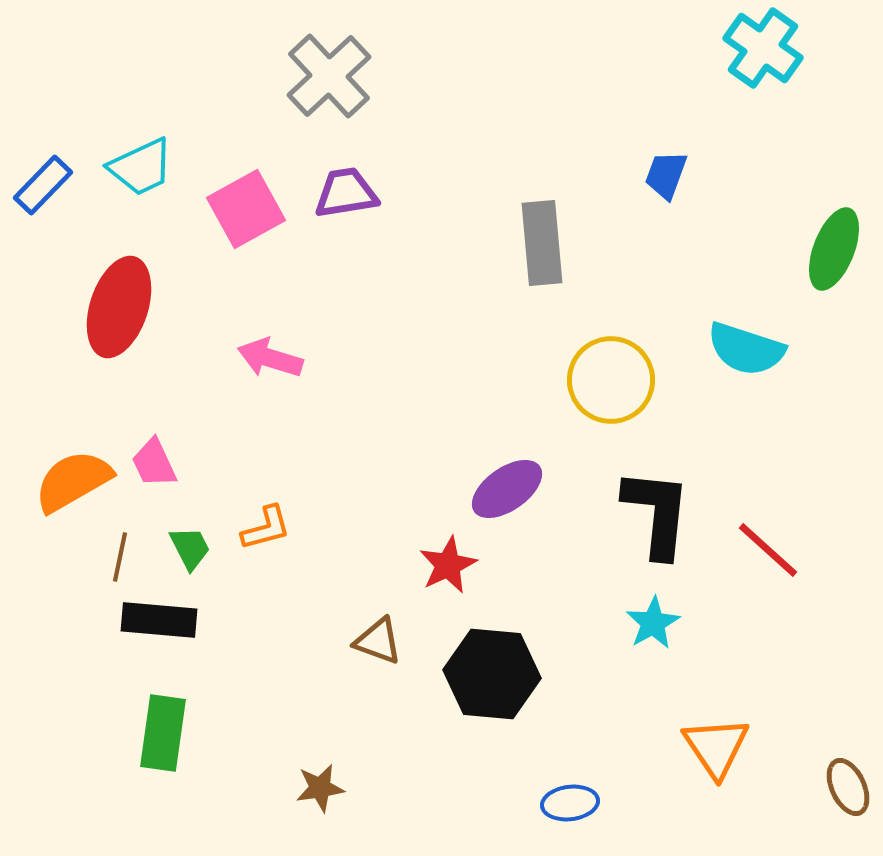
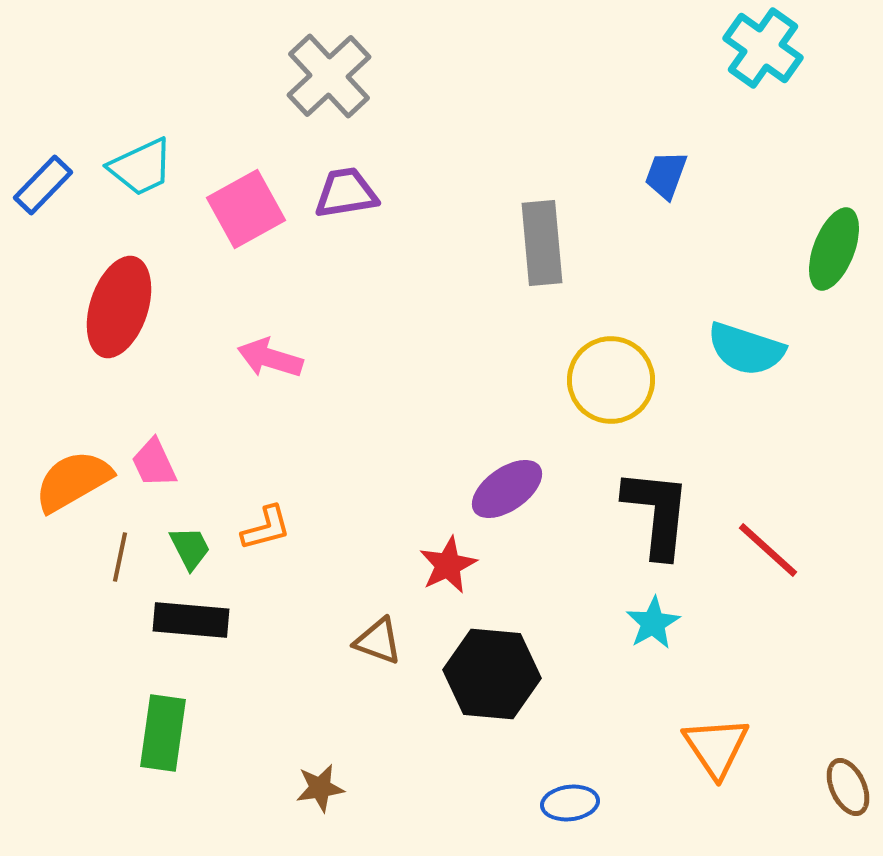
black rectangle: moved 32 px right
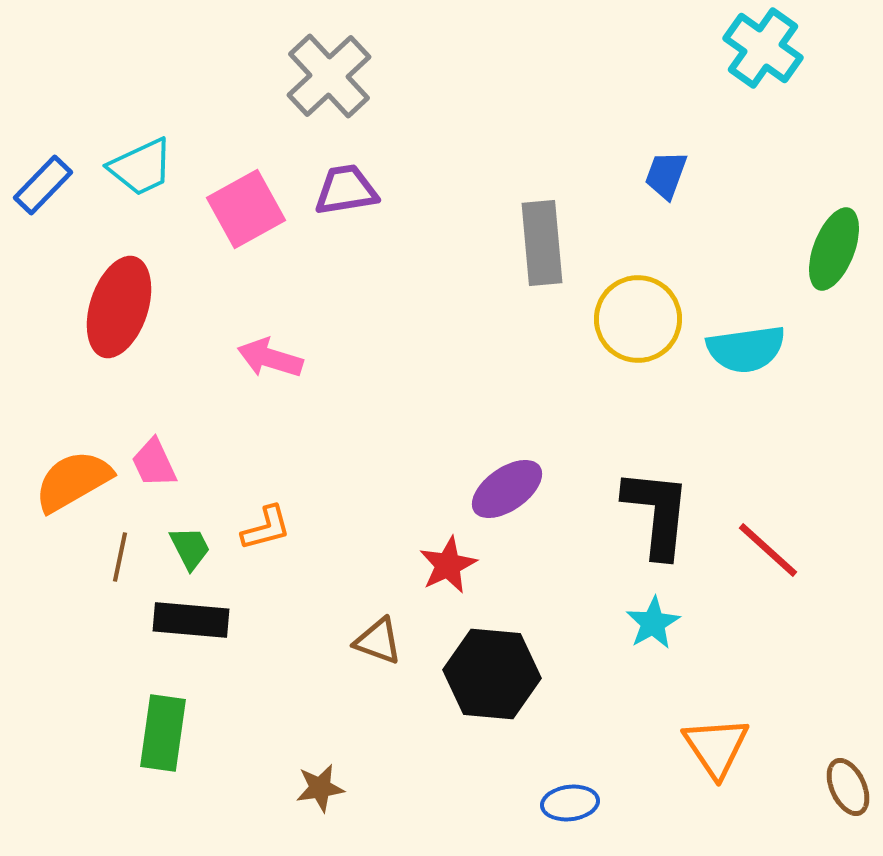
purple trapezoid: moved 3 px up
cyan semicircle: rotated 26 degrees counterclockwise
yellow circle: moved 27 px right, 61 px up
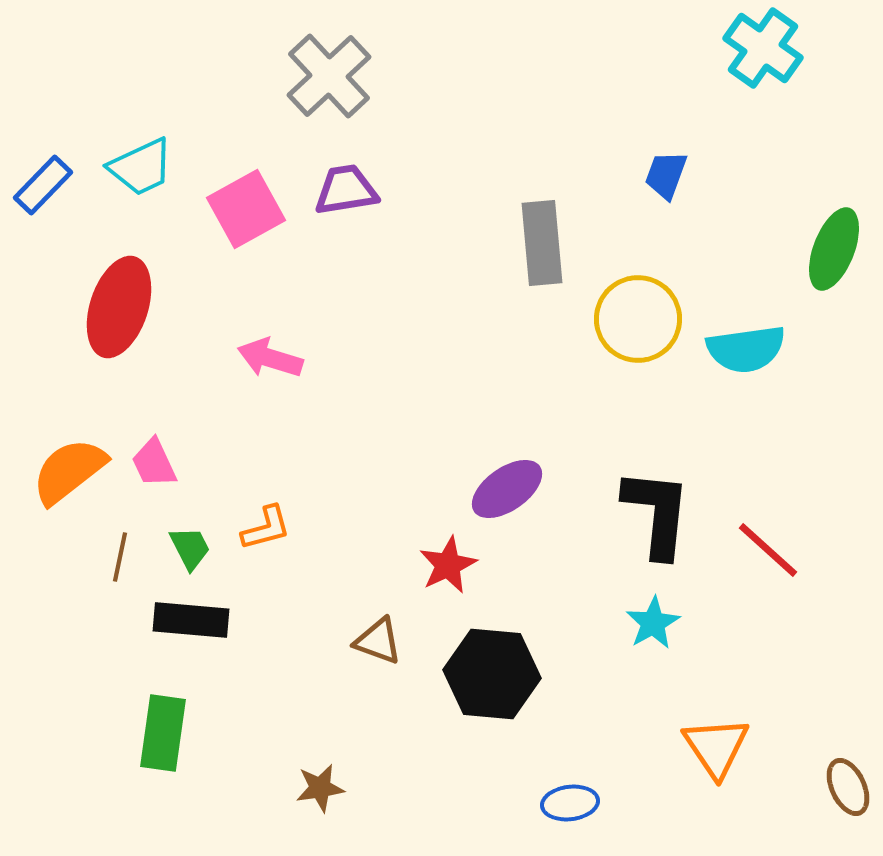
orange semicircle: moved 4 px left, 10 px up; rotated 8 degrees counterclockwise
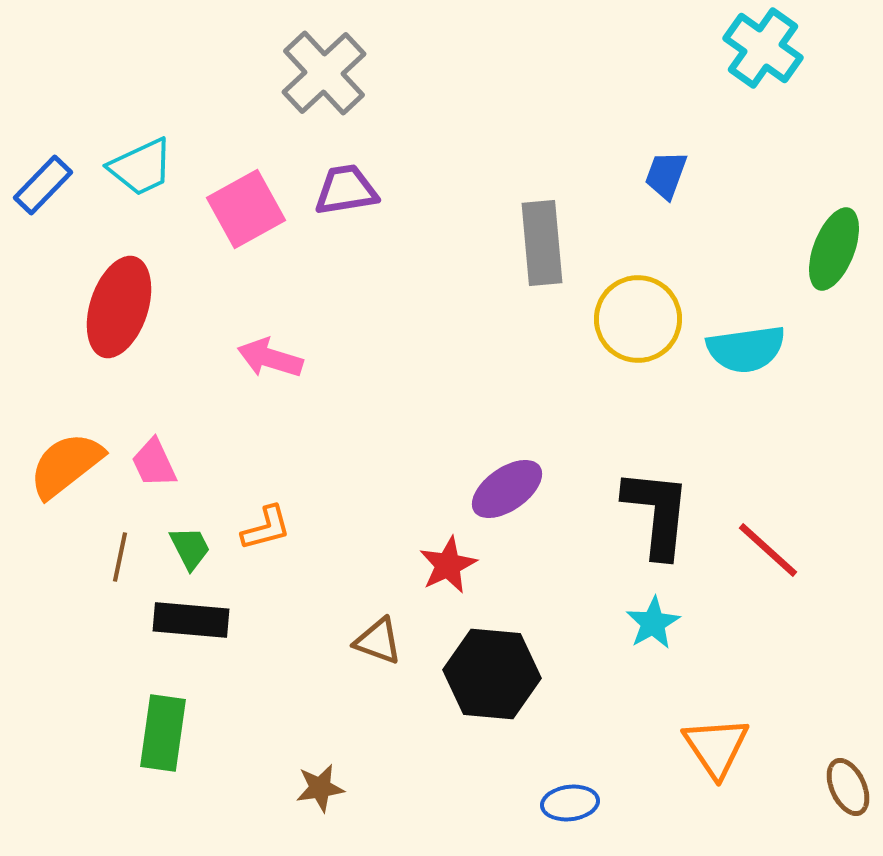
gray cross: moved 5 px left, 3 px up
orange semicircle: moved 3 px left, 6 px up
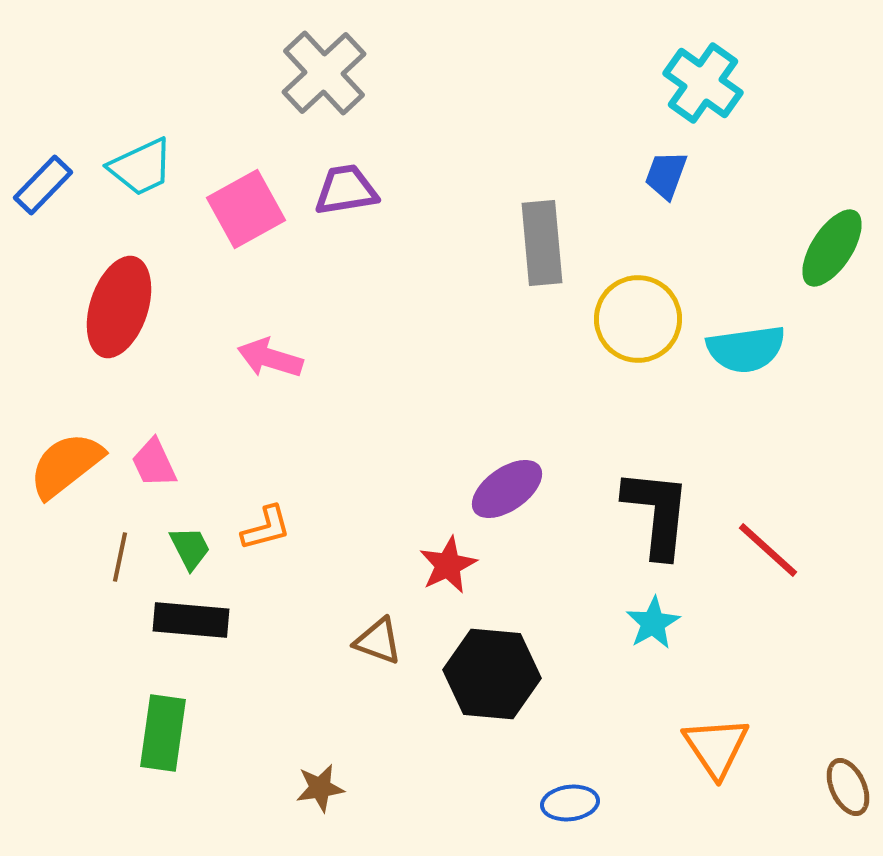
cyan cross: moved 60 px left, 35 px down
green ellipse: moved 2 px left, 1 px up; rotated 12 degrees clockwise
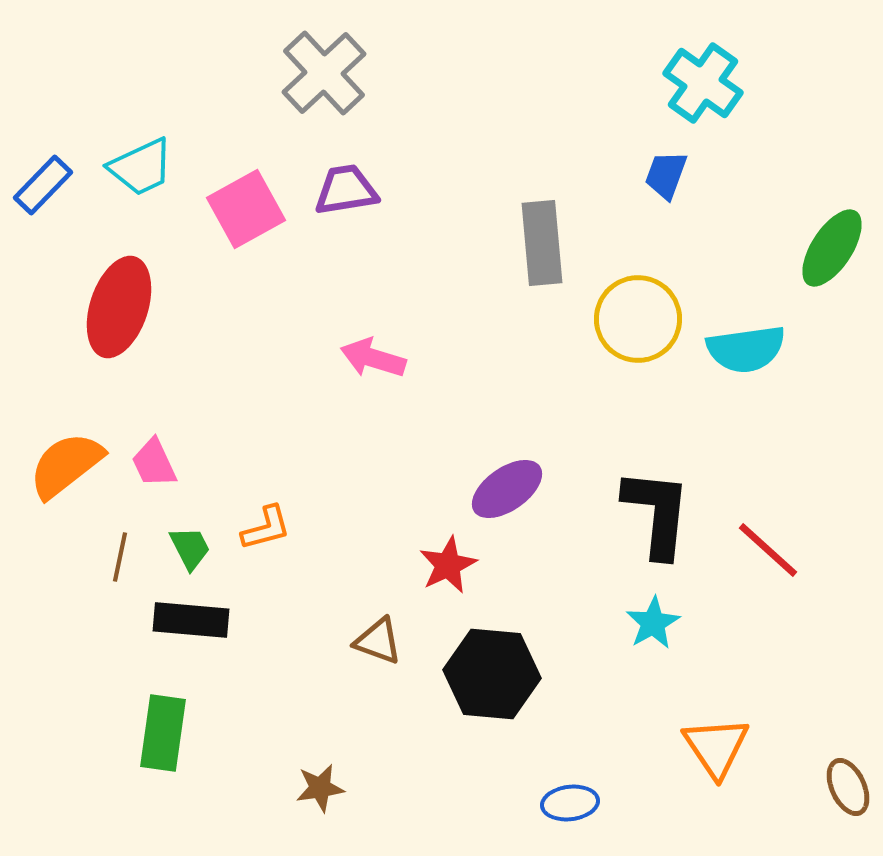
pink arrow: moved 103 px right
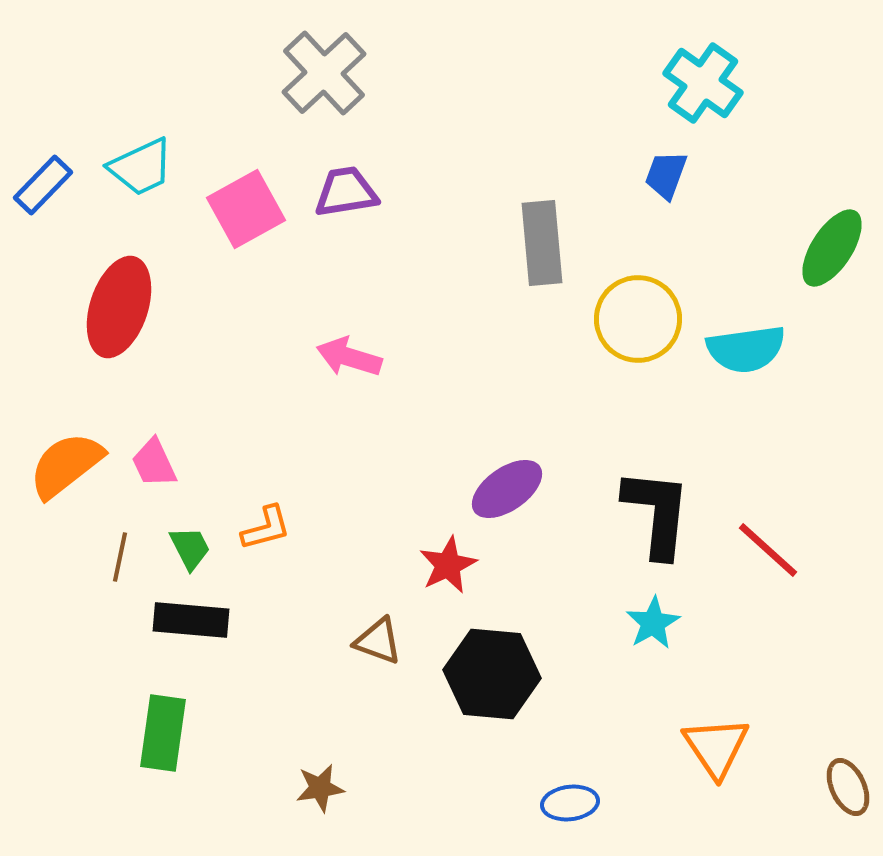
purple trapezoid: moved 2 px down
pink arrow: moved 24 px left, 1 px up
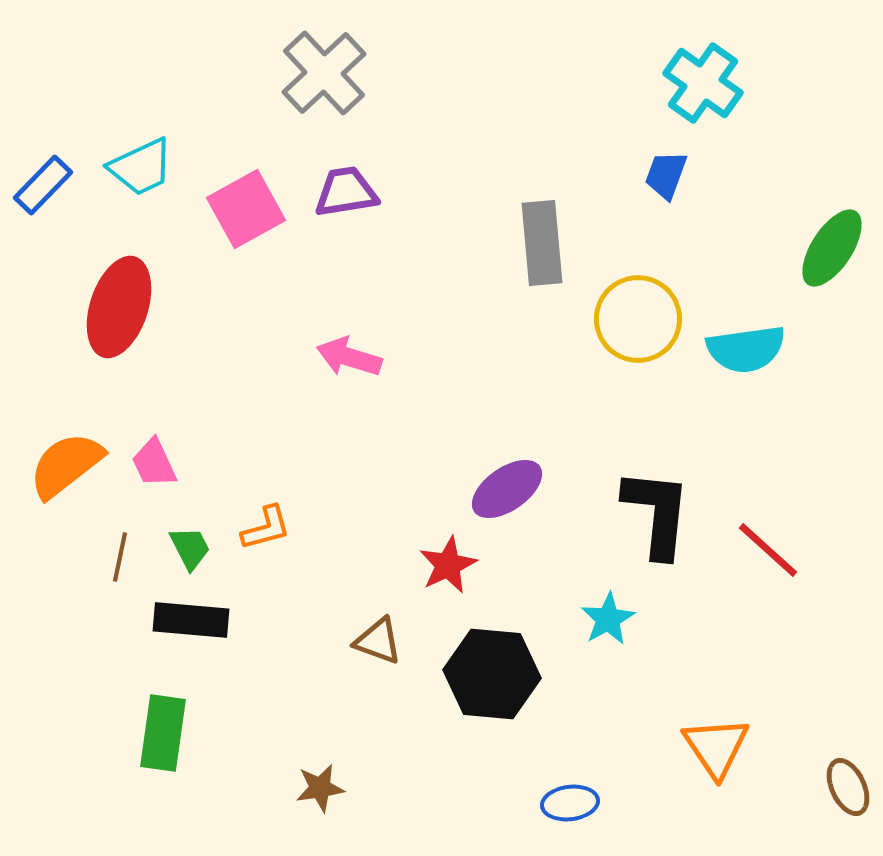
cyan star: moved 45 px left, 4 px up
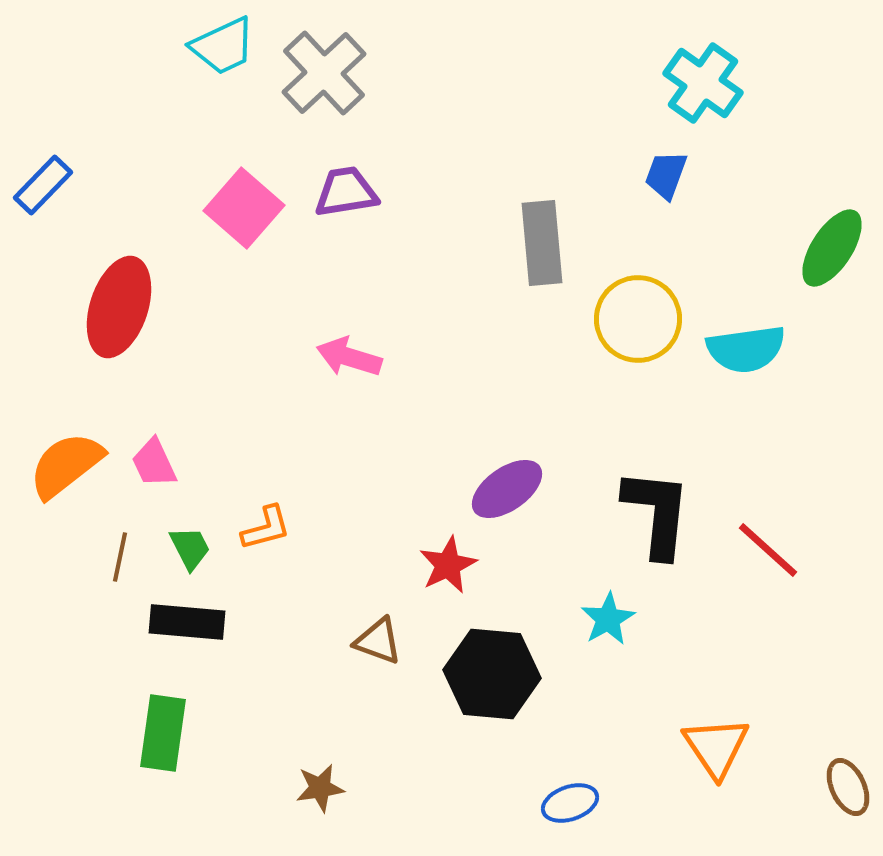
cyan trapezoid: moved 82 px right, 121 px up
pink square: moved 2 px left, 1 px up; rotated 20 degrees counterclockwise
black rectangle: moved 4 px left, 2 px down
blue ellipse: rotated 12 degrees counterclockwise
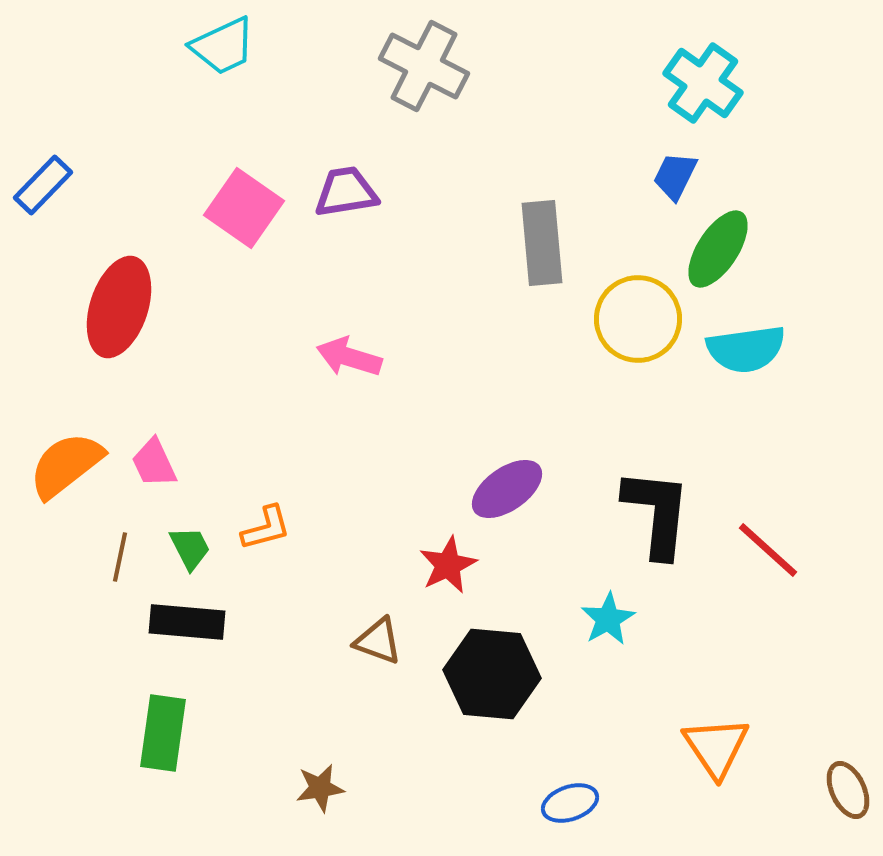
gray cross: moved 100 px right, 7 px up; rotated 20 degrees counterclockwise
blue trapezoid: moved 9 px right, 1 px down; rotated 6 degrees clockwise
pink square: rotated 6 degrees counterclockwise
green ellipse: moved 114 px left, 1 px down
brown ellipse: moved 3 px down
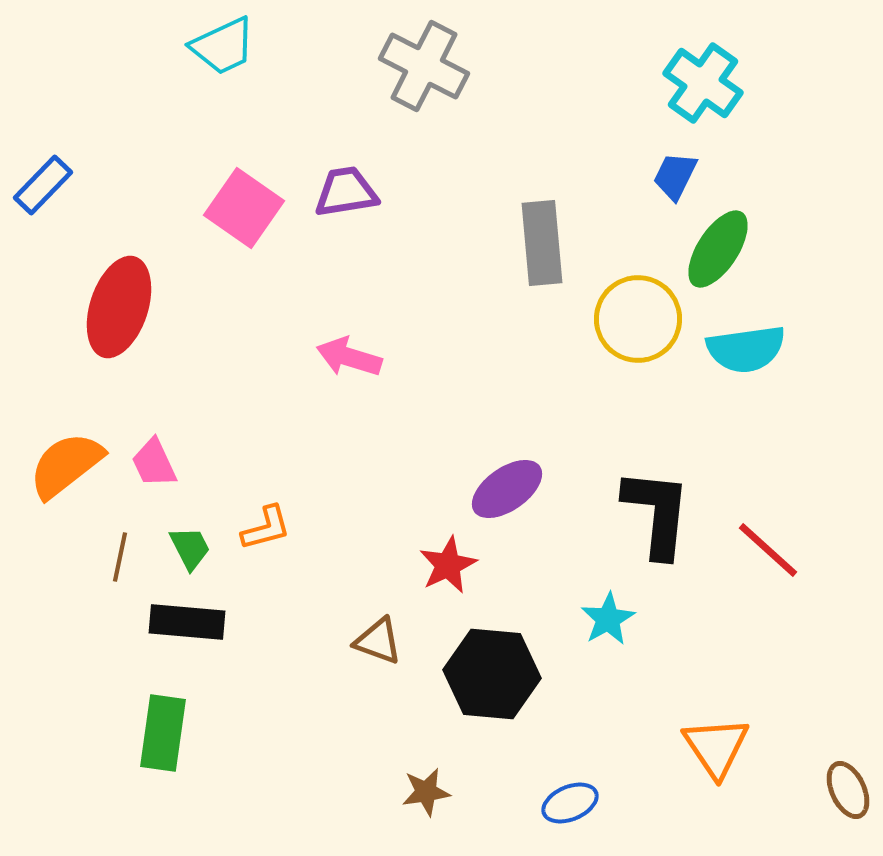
brown star: moved 106 px right, 4 px down
blue ellipse: rotated 4 degrees counterclockwise
